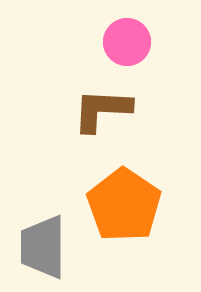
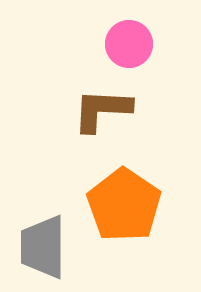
pink circle: moved 2 px right, 2 px down
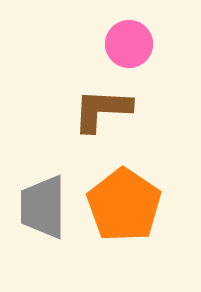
gray trapezoid: moved 40 px up
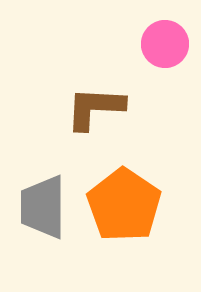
pink circle: moved 36 px right
brown L-shape: moved 7 px left, 2 px up
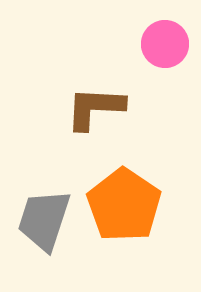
gray trapezoid: moved 1 px right, 13 px down; rotated 18 degrees clockwise
